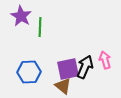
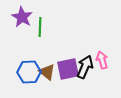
purple star: moved 1 px right, 1 px down
pink arrow: moved 3 px left
brown triangle: moved 16 px left, 14 px up
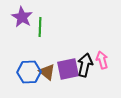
black arrow: moved 2 px up; rotated 10 degrees counterclockwise
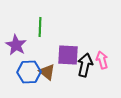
purple star: moved 6 px left, 28 px down
purple square: moved 14 px up; rotated 15 degrees clockwise
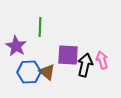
purple star: moved 1 px down
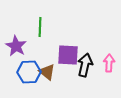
pink arrow: moved 7 px right, 3 px down; rotated 18 degrees clockwise
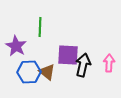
black arrow: moved 2 px left
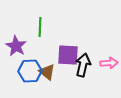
pink arrow: rotated 84 degrees clockwise
blue hexagon: moved 1 px right, 1 px up
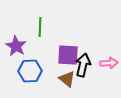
brown triangle: moved 20 px right, 7 px down
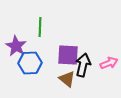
pink arrow: rotated 18 degrees counterclockwise
blue hexagon: moved 8 px up
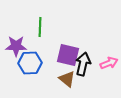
purple star: rotated 30 degrees counterclockwise
purple square: rotated 10 degrees clockwise
black arrow: moved 1 px up
